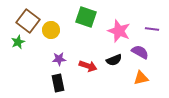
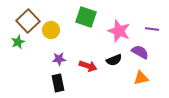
brown square: rotated 10 degrees clockwise
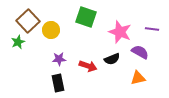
pink star: moved 1 px right, 1 px down
black semicircle: moved 2 px left, 1 px up
orange triangle: moved 3 px left
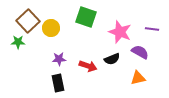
yellow circle: moved 2 px up
green star: rotated 24 degrees clockwise
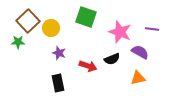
purple star: moved 6 px up; rotated 24 degrees clockwise
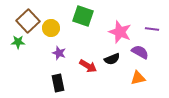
green square: moved 3 px left, 1 px up
red arrow: rotated 12 degrees clockwise
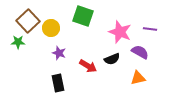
purple line: moved 2 px left
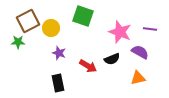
brown square: rotated 15 degrees clockwise
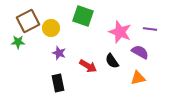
black semicircle: moved 2 px down; rotated 77 degrees clockwise
